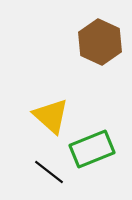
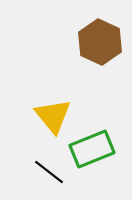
yellow triangle: moved 2 px right; rotated 9 degrees clockwise
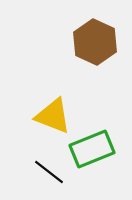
brown hexagon: moved 5 px left
yellow triangle: rotated 30 degrees counterclockwise
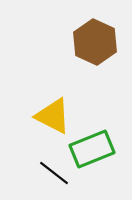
yellow triangle: rotated 6 degrees clockwise
black line: moved 5 px right, 1 px down
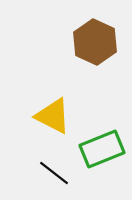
green rectangle: moved 10 px right
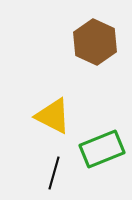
black line: rotated 68 degrees clockwise
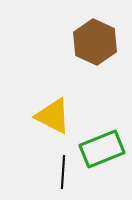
black line: moved 9 px right, 1 px up; rotated 12 degrees counterclockwise
